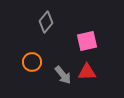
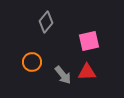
pink square: moved 2 px right
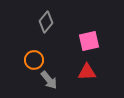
orange circle: moved 2 px right, 2 px up
gray arrow: moved 14 px left, 5 px down
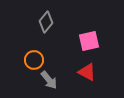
red triangle: rotated 30 degrees clockwise
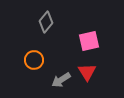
red triangle: rotated 30 degrees clockwise
gray arrow: moved 12 px right; rotated 96 degrees clockwise
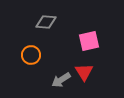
gray diamond: rotated 55 degrees clockwise
orange circle: moved 3 px left, 5 px up
red triangle: moved 3 px left
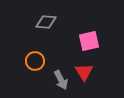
orange circle: moved 4 px right, 6 px down
gray arrow: rotated 84 degrees counterclockwise
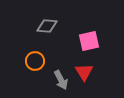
gray diamond: moved 1 px right, 4 px down
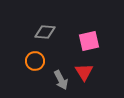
gray diamond: moved 2 px left, 6 px down
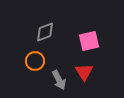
gray diamond: rotated 25 degrees counterclockwise
gray arrow: moved 2 px left
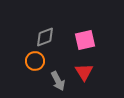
gray diamond: moved 5 px down
pink square: moved 4 px left, 1 px up
gray arrow: moved 1 px left, 1 px down
